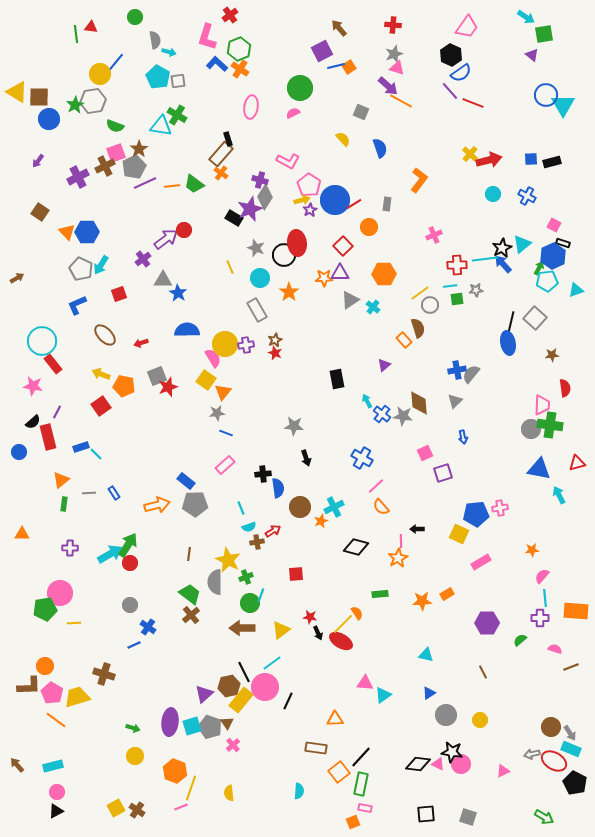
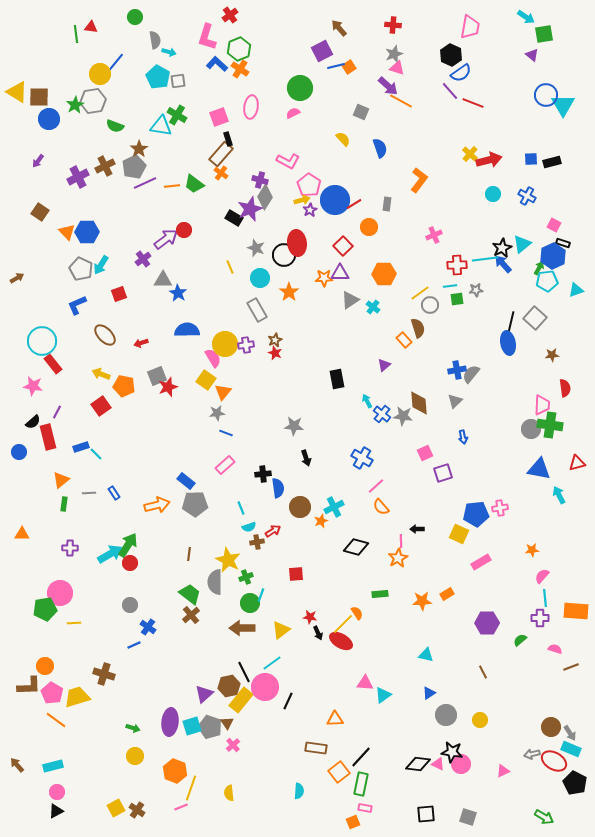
pink trapezoid at (467, 27): moved 3 px right; rotated 25 degrees counterclockwise
pink square at (116, 153): moved 103 px right, 36 px up
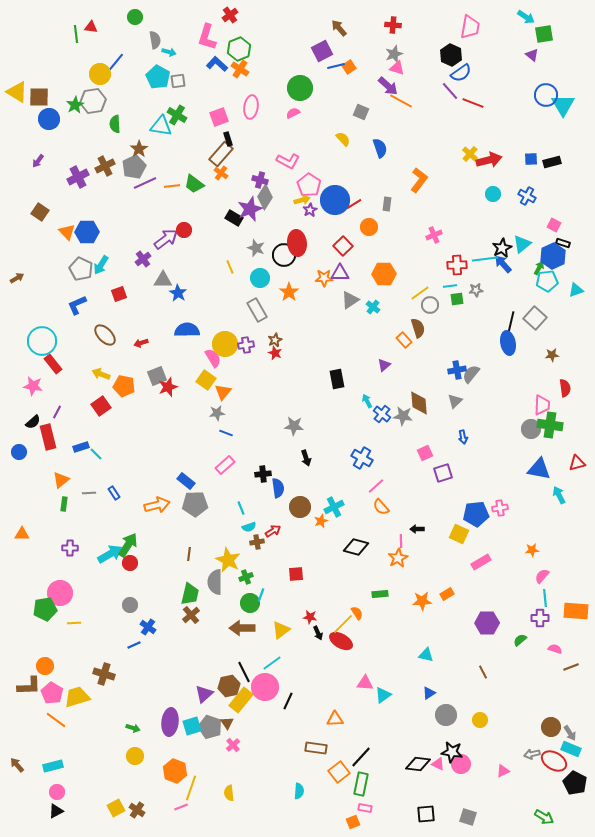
green semicircle at (115, 126): moved 2 px up; rotated 66 degrees clockwise
green trapezoid at (190, 594): rotated 65 degrees clockwise
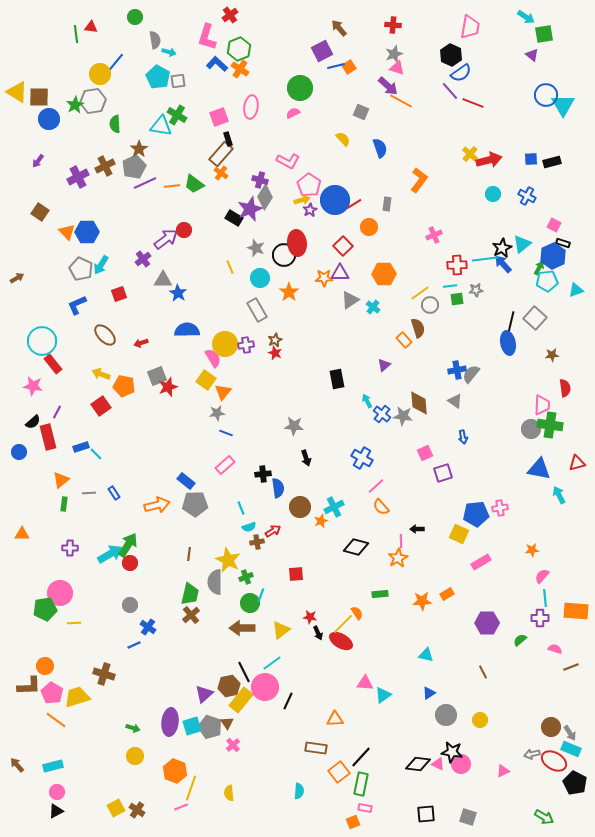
gray triangle at (455, 401): rotated 42 degrees counterclockwise
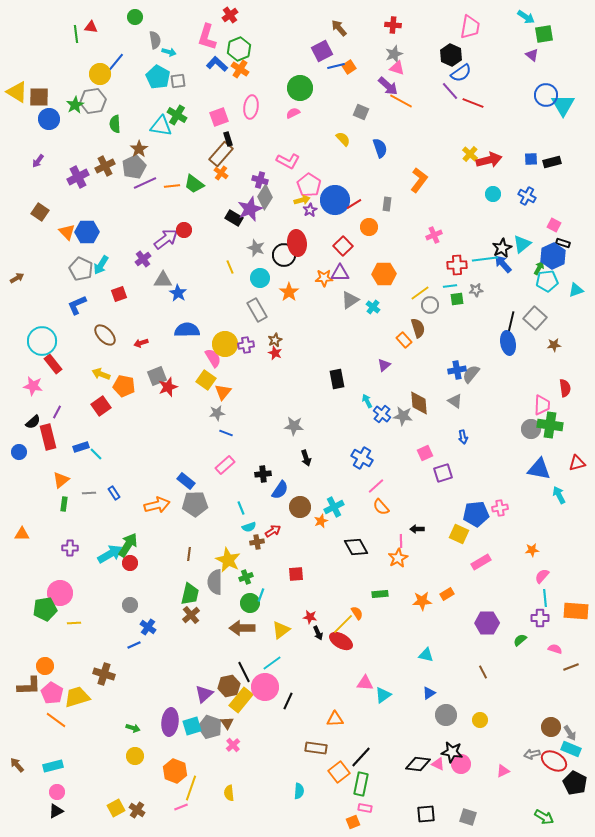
brown star at (552, 355): moved 2 px right, 10 px up
blue semicircle at (278, 488): moved 2 px right, 2 px down; rotated 42 degrees clockwise
black diamond at (356, 547): rotated 45 degrees clockwise
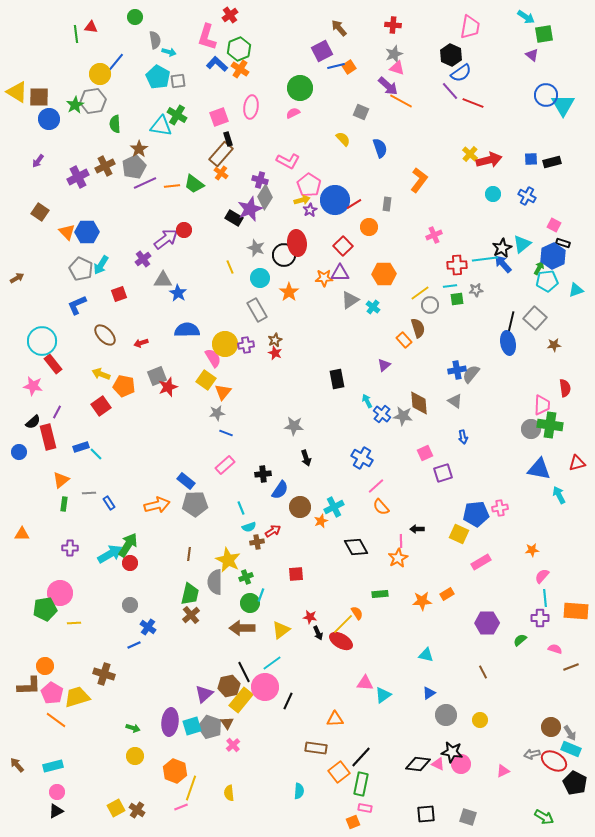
blue rectangle at (114, 493): moved 5 px left, 10 px down
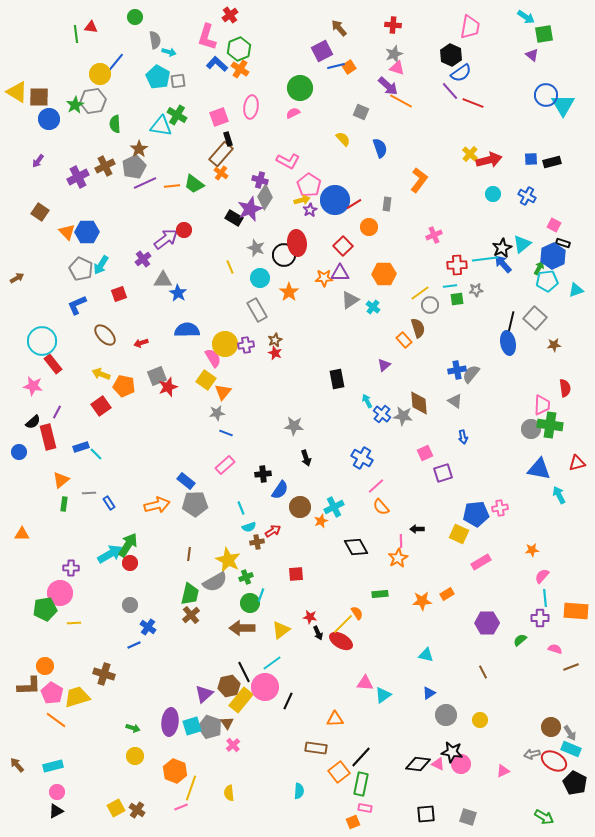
purple cross at (70, 548): moved 1 px right, 20 px down
gray semicircle at (215, 582): rotated 120 degrees counterclockwise
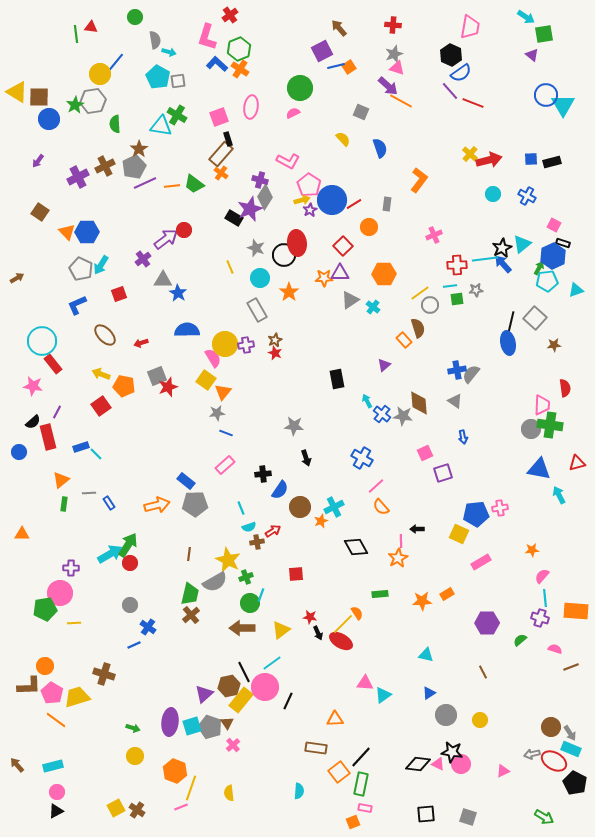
blue circle at (335, 200): moved 3 px left
purple cross at (540, 618): rotated 18 degrees clockwise
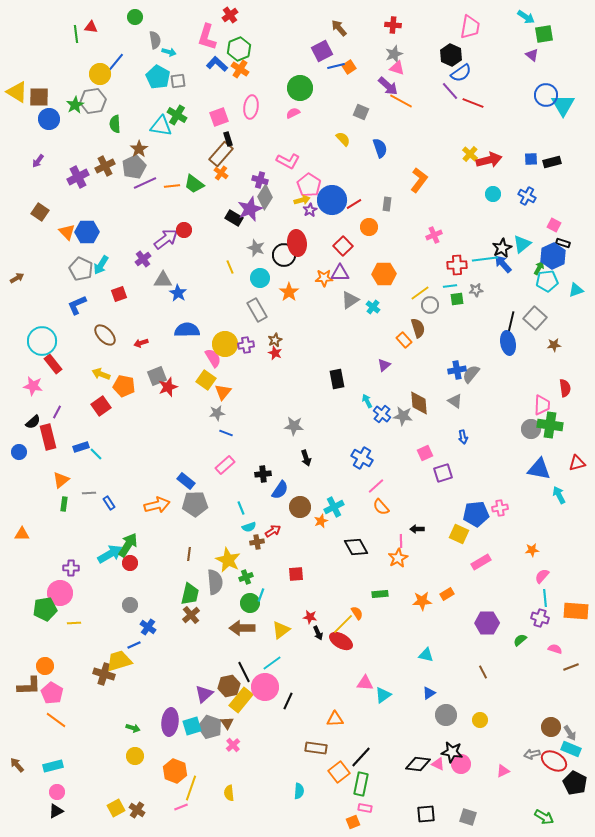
gray semicircle at (215, 582): rotated 65 degrees counterclockwise
yellow trapezoid at (77, 697): moved 42 px right, 36 px up
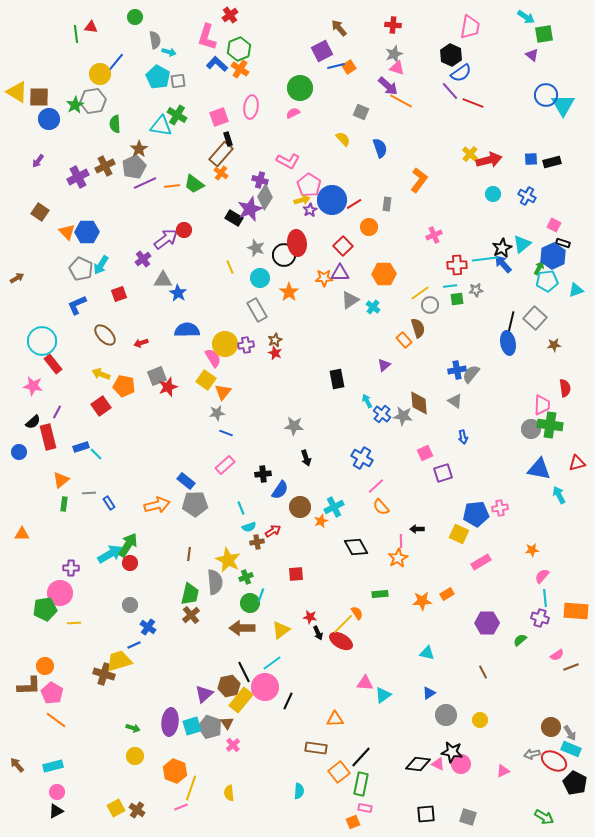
pink semicircle at (555, 649): moved 2 px right, 6 px down; rotated 128 degrees clockwise
cyan triangle at (426, 655): moved 1 px right, 2 px up
